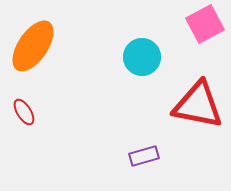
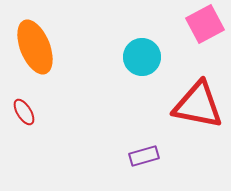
orange ellipse: moved 2 px right, 1 px down; rotated 56 degrees counterclockwise
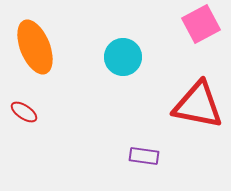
pink square: moved 4 px left
cyan circle: moved 19 px left
red ellipse: rotated 24 degrees counterclockwise
purple rectangle: rotated 24 degrees clockwise
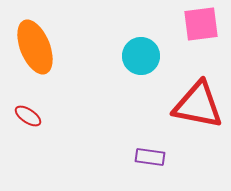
pink square: rotated 21 degrees clockwise
cyan circle: moved 18 px right, 1 px up
red ellipse: moved 4 px right, 4 px down
purple rectangle: moved 6 px right, 1 px down
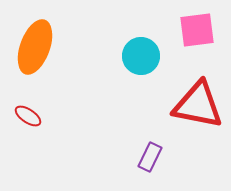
pink square: moved 4 px left, 6 px down
orange ellipse: rotated 42 degrees clockwise
purple rectangle: rotated 72 degrees counterclockwise
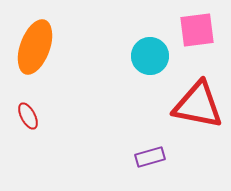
cyan circle: moved 9 px right
red ellipse: rotated 28 degrees clockwise
purple rectangle: rotated 48 degrees clockwise
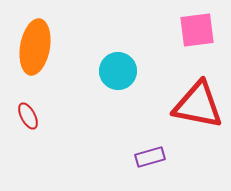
orange ellipse: rotated 10 degrees counterclockwise
cyan circle: moved 32 px left, 15 px down
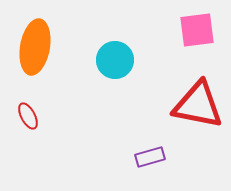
cyan circle: moved 3 px left, 11 px up
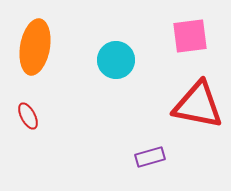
pink square: moved 7 px left, 6 px down
cyan circle: moved 1 px right
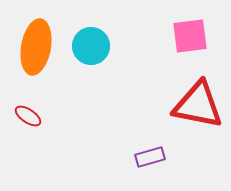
orange ellipse: moved 1 px right
cyan circle: moved 25 px left, 14 px up
red ellipse: rotated 28 degrees counterclockwise
